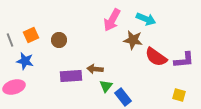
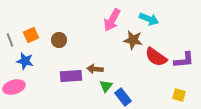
cyan arrow: moved 3 px right
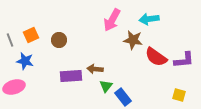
cyan arrow: rotated 150 degrees clockwise
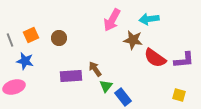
brown circle: moved 2 px up
red semicircle: moved 1 px left, 1 px down
brown arrow: rotated 49 degrees clockwise
